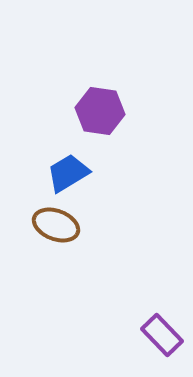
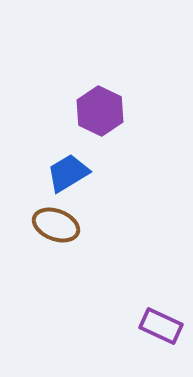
purple hexagon: rotated 18 degrees clockwise
purple rectangle: moved 1 px left, 9 px up; rotated 21 degrees counterclockwise
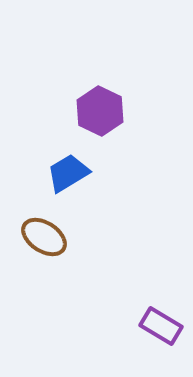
brown ellipse: moved 12 px left, 12 px down; rotated 12 degrees clockwise
purple rectangle: rotated 6 degrees clockwise
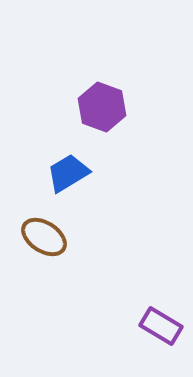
purple hexagon: moved 2 px right, 4 px up; rotated 6 degrees counterclockwise
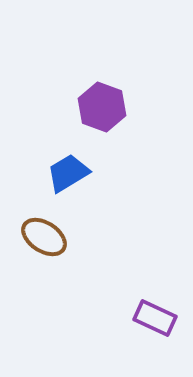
purple rectangle: moved 6 px left, 8 px up; rotated 6 degrees counterclockwise
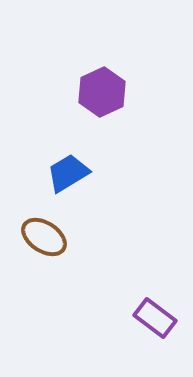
purple hexagon: moved 15 px up; rotated 15 degrees clockwise
purple rectangle: rotated 12 degrees clockwise
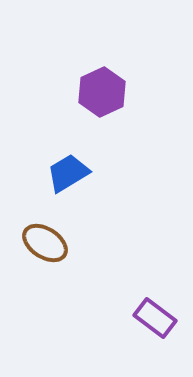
brown ellipse: moved 1 px right, 6 px down
